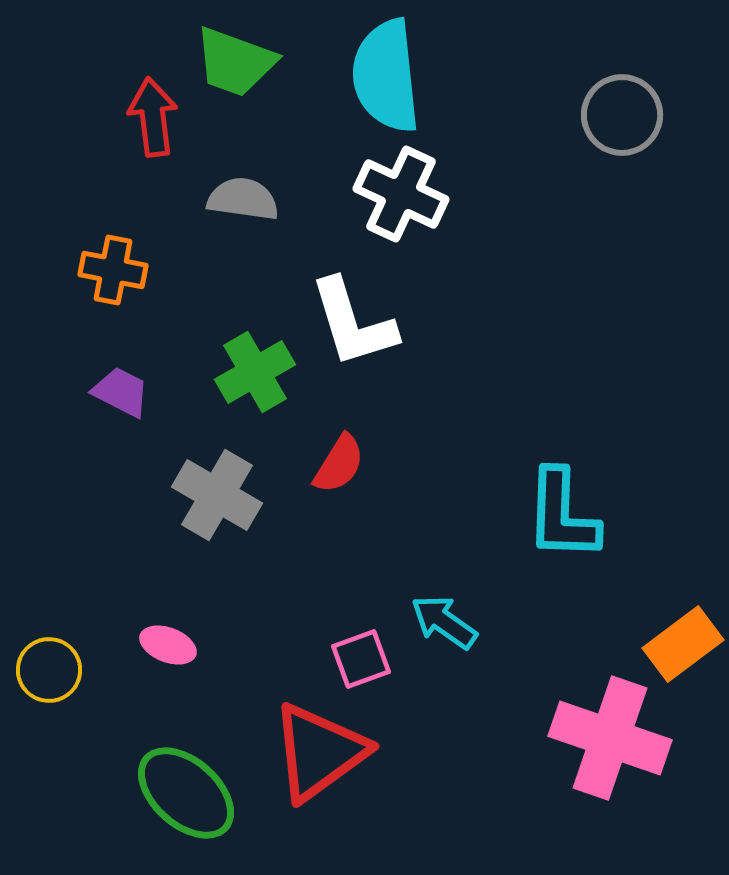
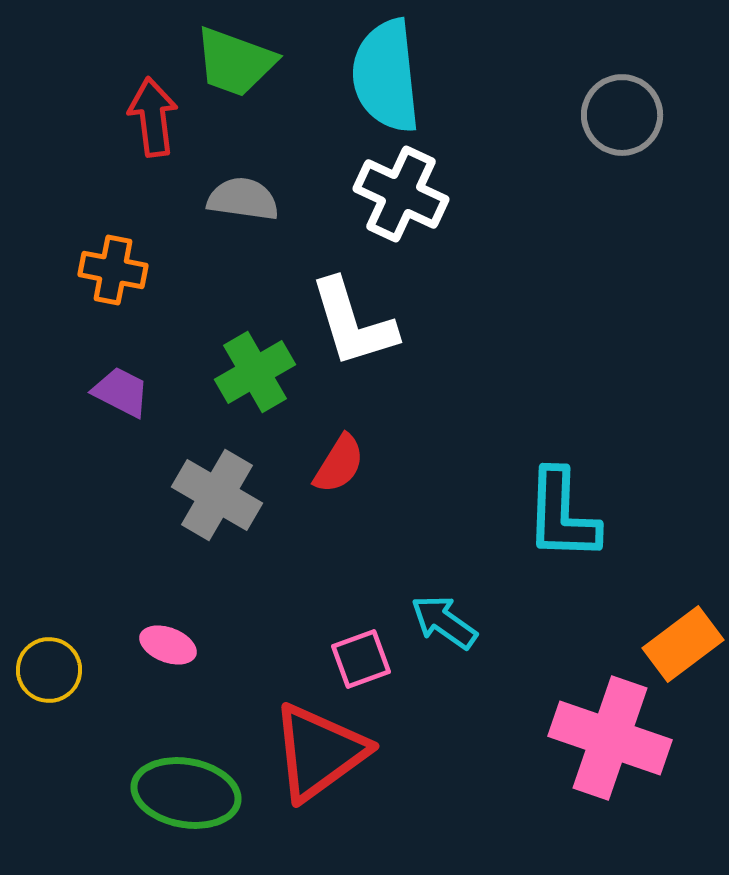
green ellipse: rotated 32 degrees counterclockwise
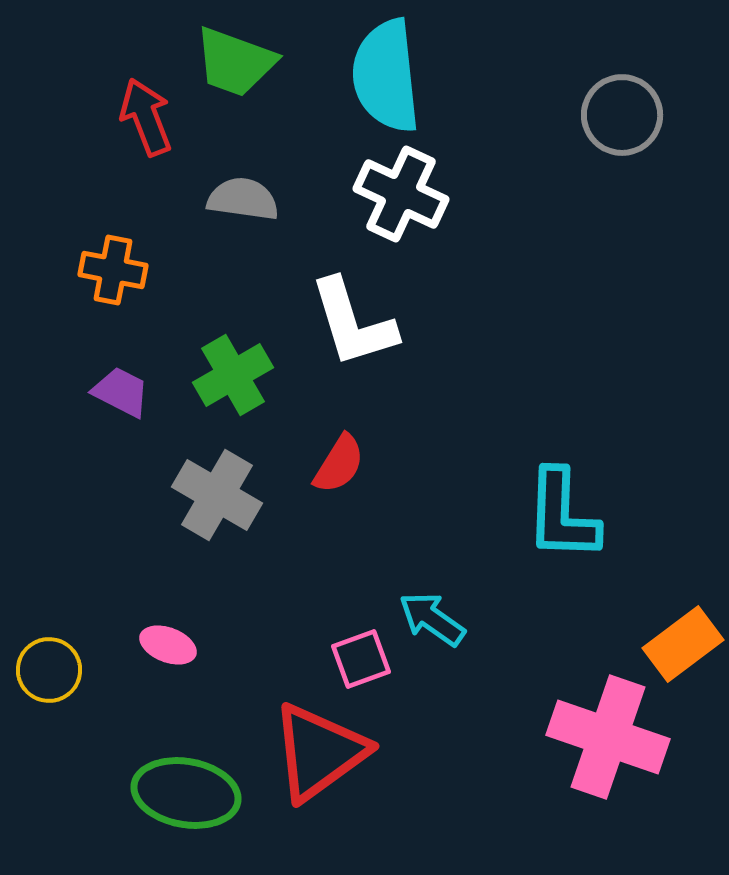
red arrow: moved 7 px left; rotated 14 degrees counterclockwise
green cross: moved 22 px left, 3 px down
cyan arrow: moved 12 px left, 3 px up
pink cross: moved 2 px left, 1 px up
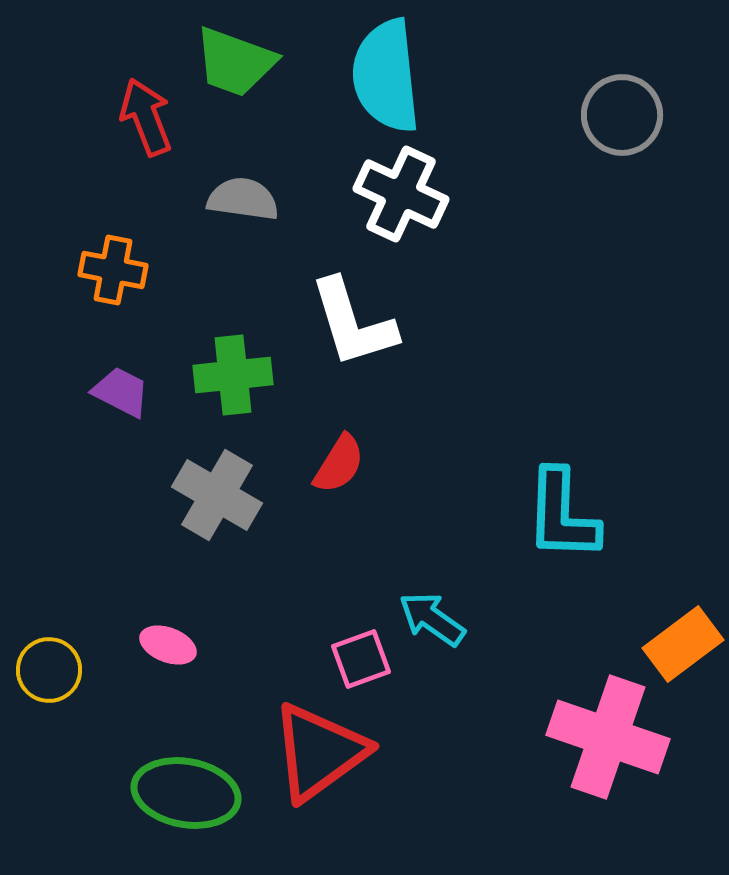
green cross: rotated 24 degrees clockwise
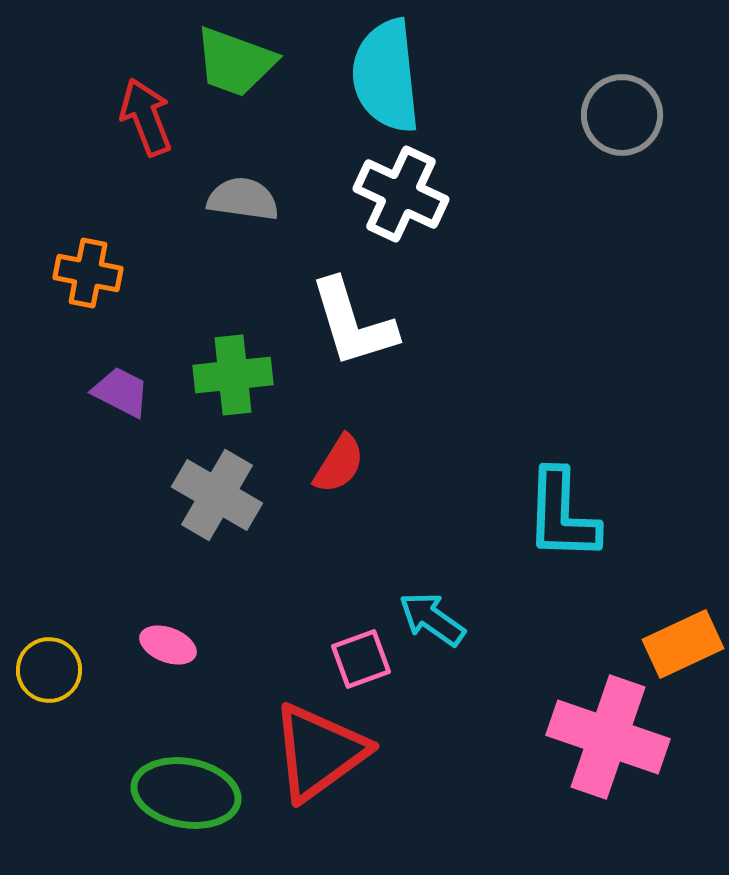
orange cross: moved 25 px left, 3 px down
orange rectangle: rotated 12 degrees clockwise
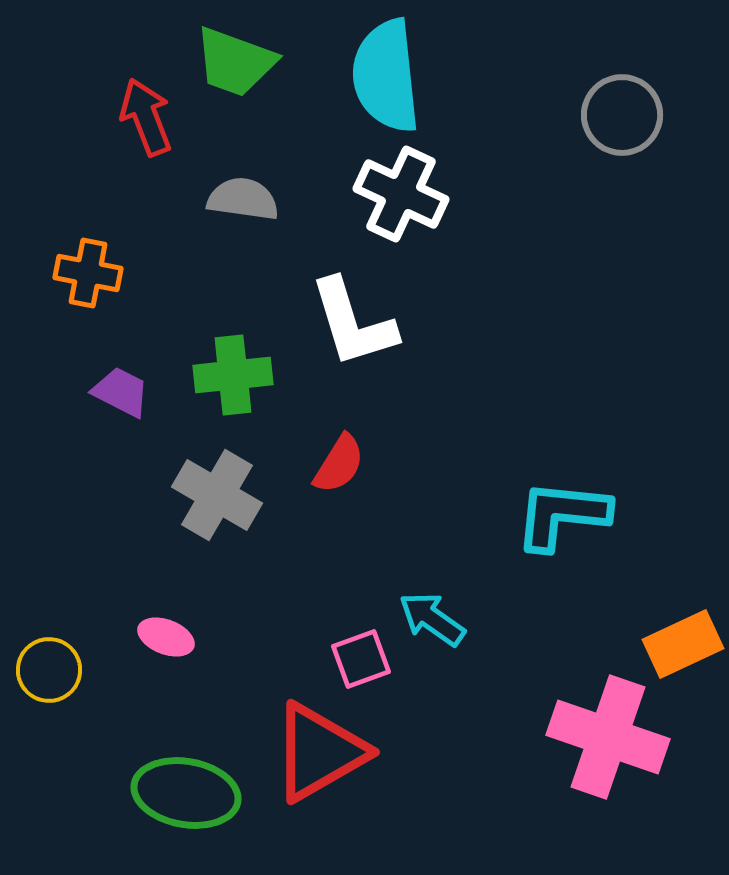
cyan L-shape: rotated 94 degrees clockwise
pink ellipse: moved 2 px left, 8 px up
red triangle: rotated 6 degrees clockwise
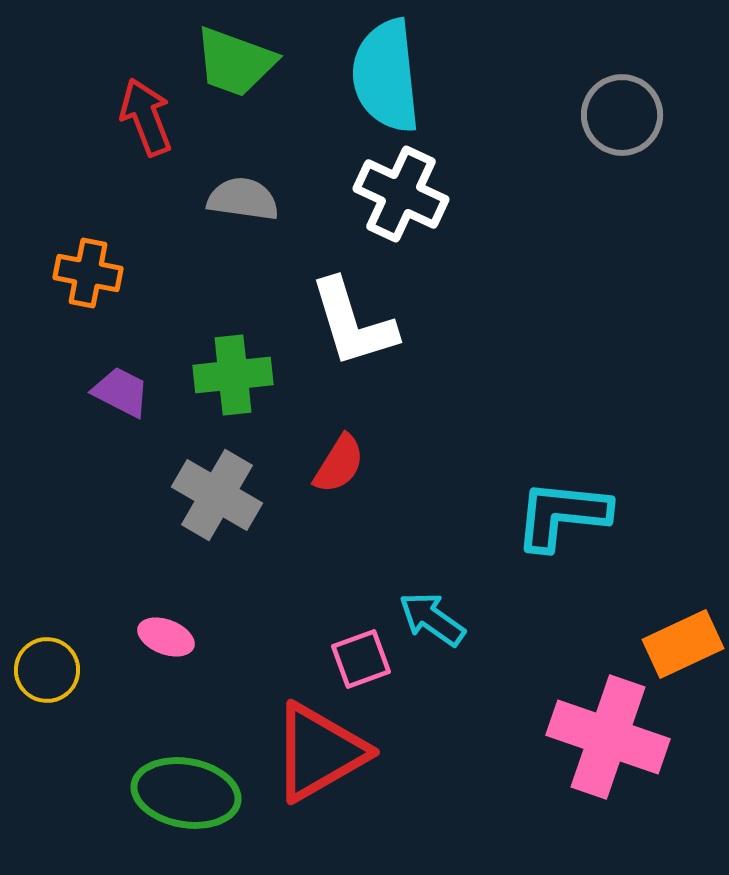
yellow circle: moved 2 px left
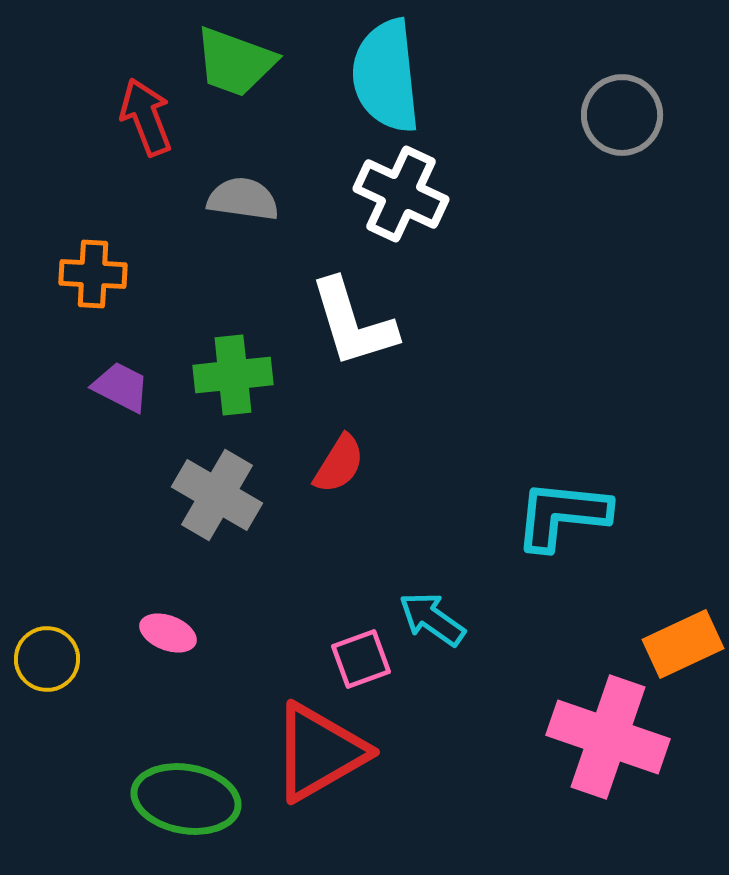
orange cross: moved 5 px right, 1 px down; rotated 8 degrees counterclockwise
purple trapezoid: moved 5 px up
pink ellipse: moved 2 px right, 4 px up
yellow circle: moved 11 px up
green ellipse: moved 6 px down
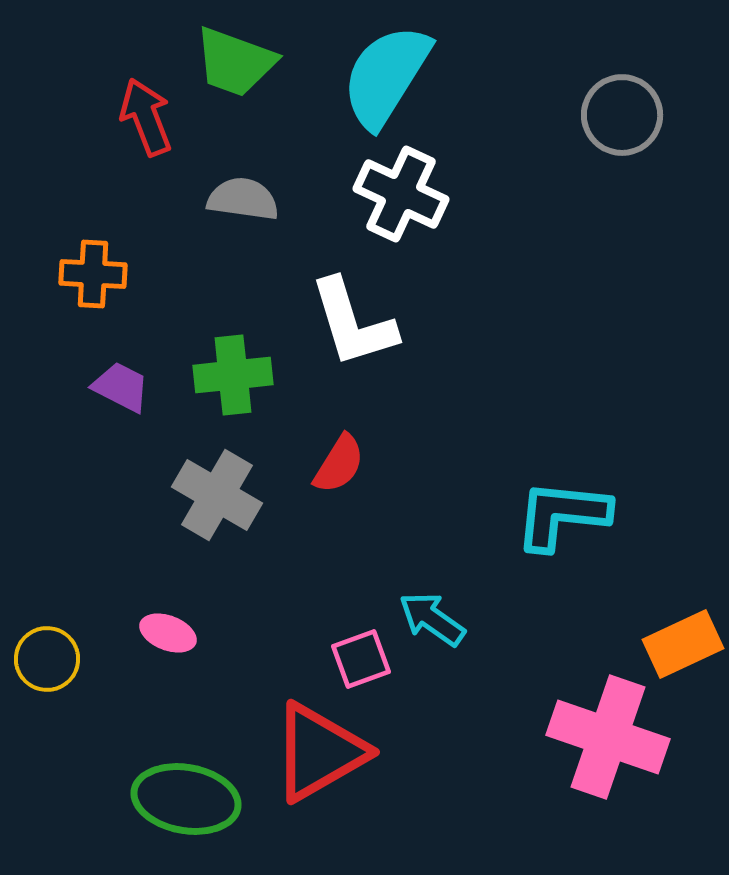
cyan semicircle: rotated 38 degrees clockwise
